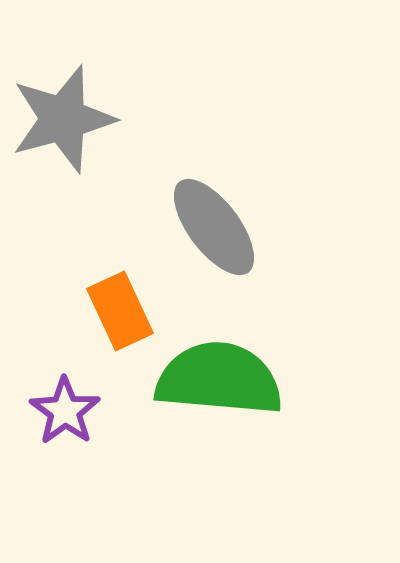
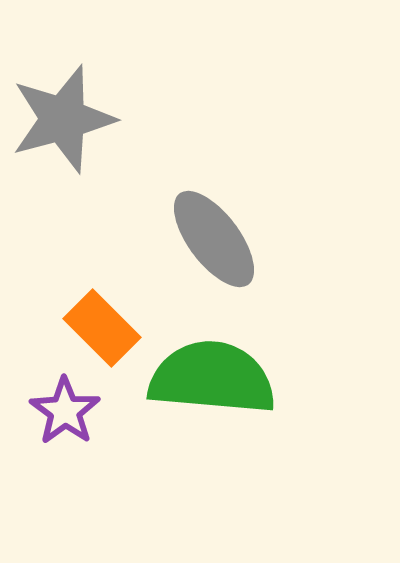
gray ellipse: moved 12 px down
orange rectangle: moved 18 px left, 17 px down; rotated 20 degrees counterclockwise
green semicircle: moved 7 px left, 1 px up
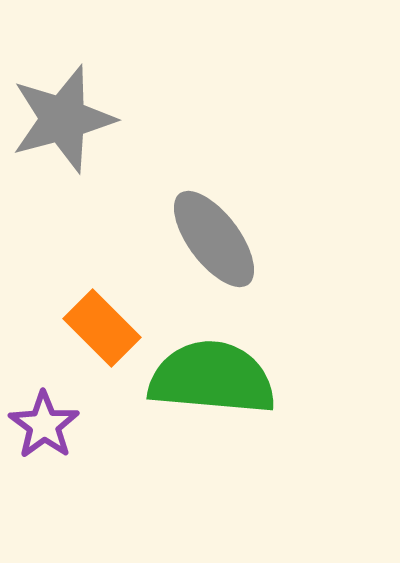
purple star: moved 21 px left, 14 px down
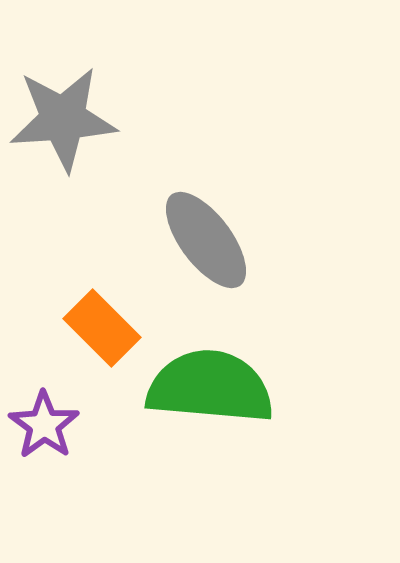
gray star: rotated 11 degrees clockwise
gray ellipse: moved 8 px left, 1 px down
green semicircle: moved 2 px left, 9 px down
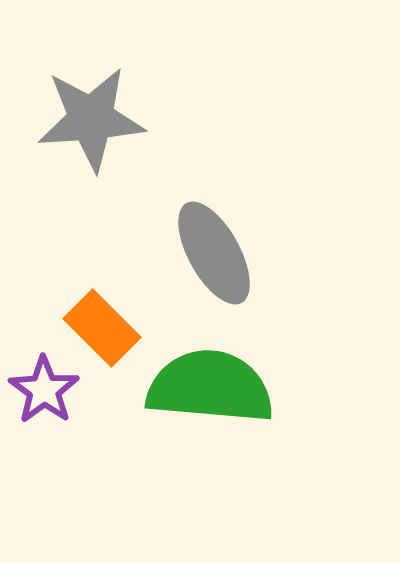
gray star: moved 28 px right
gray ellipse: moved 8 px right, 13 px down; rotated 8 degrees clockwise
purple star: moved 35 px up
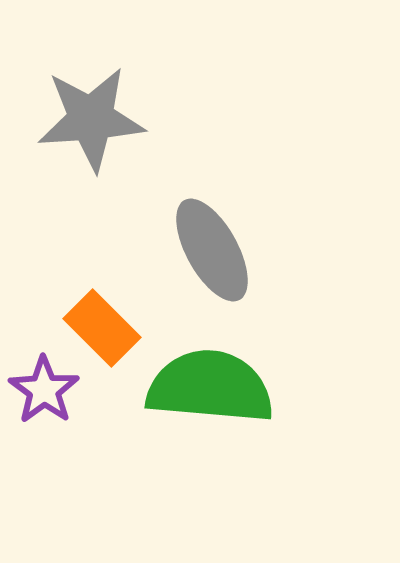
gray ellipse: moved 2 px left, 3 px up
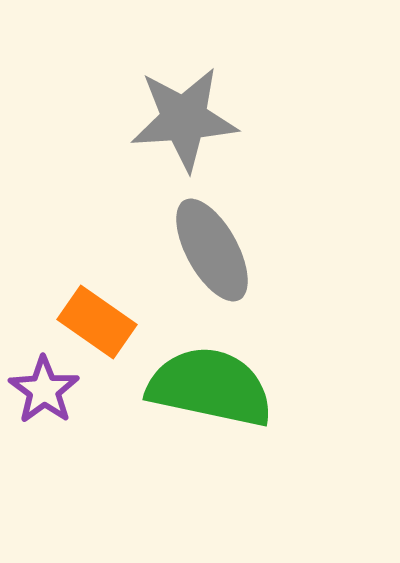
gray star: moved 93 px right
orange rectangle: moved 5 px left, 6 px up; rotated 10 degrees counterclockwise
green semicircle: rotated 7 degrees clockwise
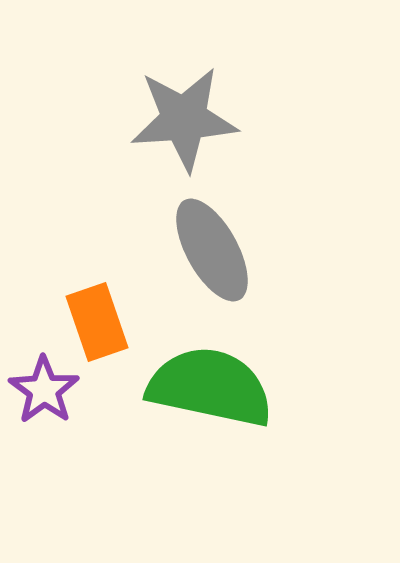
orange rectangle: rotated 36 degrees clockwise
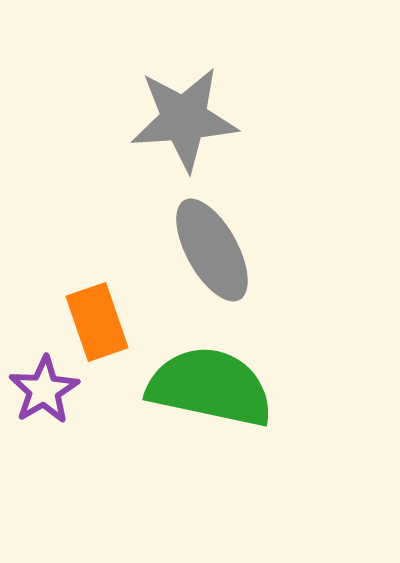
purple star: rotated 6 degrees clockwise
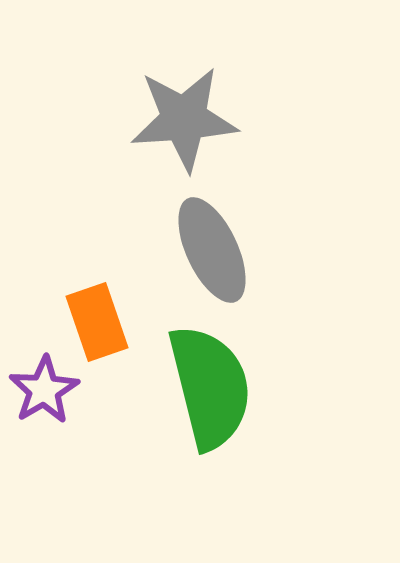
gray ellipse: rotated 4 degrees clockwise
green semicircle: rotated 64 degrees clockwise
